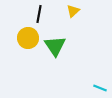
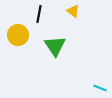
yellow triangle: rotated 40 degrees counterclockwise
yellow circle: moved 10 px left, 3 px up
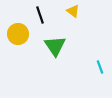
black line: moved 1 px right, 1 px down; rotated 30 degrees counterclockwise
yellow circle: moved 1 px up
cyan line: moved 21 px up; rotated 48 degrees clockwise
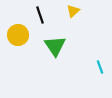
yellow triangle: rotated 40 degrees clockwise
yellow circle: moved 1 px down
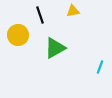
yellow triangle: rotated 32 degrees clockwise
green triangle: moved 2 px down; rotated 35 degrees clockwise
cyan line: rotated 40 degrees clockwise
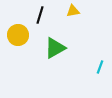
black line: rotated 36 degrees clockwise
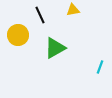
yellow triangle: moved 1 px up
black line: rotated 42 degrees counterclockwise
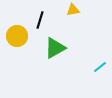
black line: moved 5 px down; rotated 42 degrees clockwise
yellow circle: moved 1 px left, 1 px down
cyan line: rotated 32 degrees clockwise
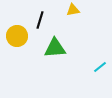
green triangle: rotated 25 degrees clockwise
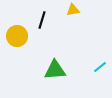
black line: moved 2 px right
green triangle: moved 22 px down
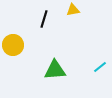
black line: moved 2 px right, 1 px up
yellow circle: moved 4 px left, 9 px down
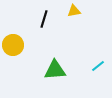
yellow triangle: moved 1 px right, 1 px down
cyan line: moved 2 px left, 1 px up
